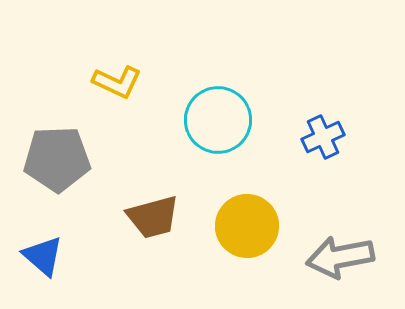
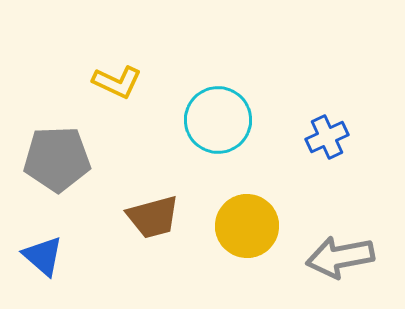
blue cross: moved 4 px right
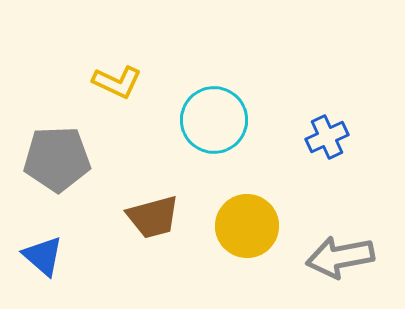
cyan circle: moved 4 px left
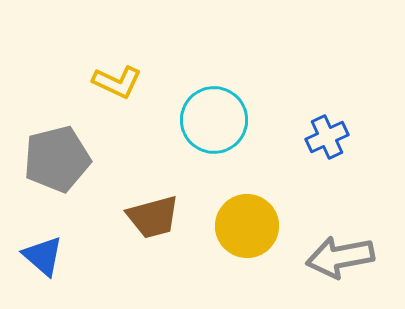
gray pentagon: rotated 12 degrees counterclockwise
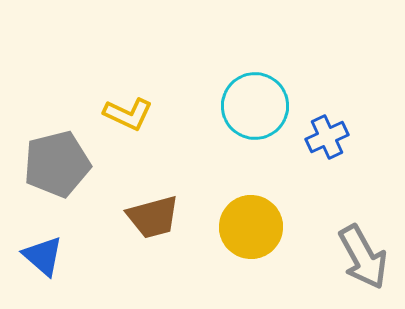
yellow L-shape: moved 11 px right, 32 px down
cyan circle: moved 41 px right, 14 px up
gray pentagon: moved 5 px down
yellow circle: moved 4 px right, 1 px down
gray arrow: moved 23 px right; rotated 108 degrees counterclockwise
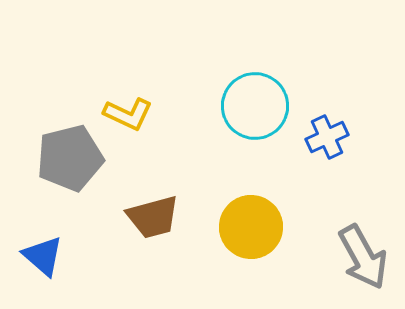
gray pentagon: moved 13 px right, 6 px up
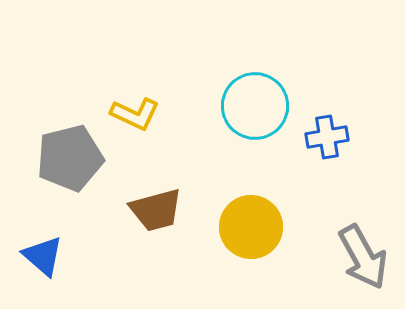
yellow L-shape: moved 7 px right
blue cross: rotated 15 degrees clockwise
brown trapezoid: moved 3 px right, 7 px up
